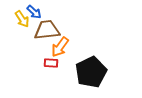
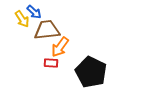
black pentagon: rotated 20 degrees counterclockwise
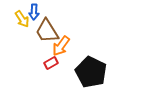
blue arrow: rotated 49 degrees clockwise
brown trapezoid: moved 1 px down; rotated 116 degrees counterclockwise
orange arrow: moved 1 px right, 1 px up
red rectangle: rotated 32 degrees counterclockwise
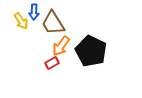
yellow arrow: moved 1 px left, 2 px down
brown trapezoid: moved 6 px right, 8 px up
red rectangle: moved 1 px right
black pentagon: moved 21 px up
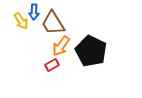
red rectangle: moved 2 px down
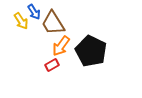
blue arrow: rotated 35 degrees counterclockwise
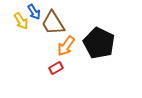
orange arrow: moved 5 px right
black pentagon: moved 8 px right, 8 px up
red rectangle: moved 4 px right, 3 px down
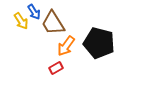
black pentagon: rotated 12 degrees counterclockwise
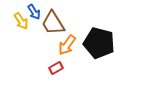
orange arrow: moved 1 px right, 1 px up
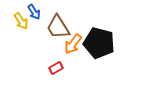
brown trapezoid: moved 5 px right, 4 px down
orange arrow: moved 6 px right, 1 px up
